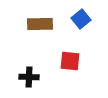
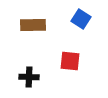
blue square: rotated 18 degrees counterclockwise
brown rectangle: moved 7 px left, 1 px down
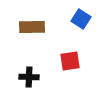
brown rectangle: moved 1 px left, 2 px down
red square: rotated 15 degrees counterclockwise
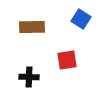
red square: moved 3 px left, 1 px up
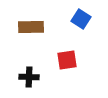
brown rectangle: moved 1 px left
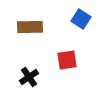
brown rectangle: moved 1 px left
black cross: rotated 36 degrees counterclockwise
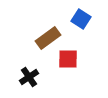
brown rectangle: moved 18 px right, 11 px down; rotated 35 degrees counterclockwise
red square: moved 1 px right, 1 px up; rotated 10 degrees clockwise
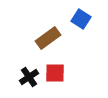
red square: moved 13 px left, 14 px down
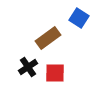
blue square: moved 2 px left, 1 px up
black cross: moved 1 px left, 10 px up
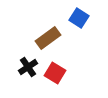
red square: rotated 30 degrees clockwise
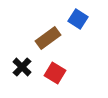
blue square: moved 1 px left, 1 px down
black cross: moved 6 px left; rotated 12 degrees counterclockwise
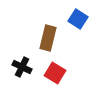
brown rectangle: rotated 40 degrees counterclockwise
black cross: rotated 18 degrees counterclockwise
